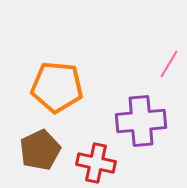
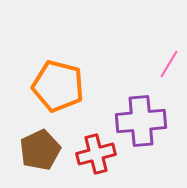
orange pentagon: moved 1 px right, 1 px up; rotated 9 degrees clockwise
red cross: moved 9 px up; rotated 27 degrees counterclockwise
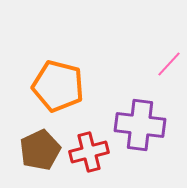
pink line: rotated 12 degrees clockwise
purple cross: moved 1 px left, 4 px down; rotated 12 degrees clockwise
red cross: moved 7 px left, 2 px up
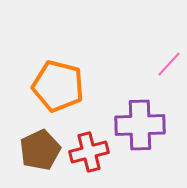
purple cross: rotated 9 degrees counterclockwise
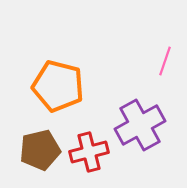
pink line: moved 4 px left, 3 px up; rotated 24 degrees counterclockwise
purple cross: rotated 27 degrees counterclockwise
brown pentagon: rotated 12 degrees clockwise
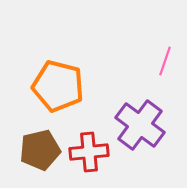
purple cross: rotated 24 degrees counterclockwise
red cross: rotated 9 degrees clockwise
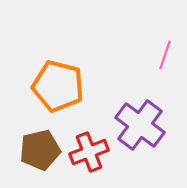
pink line: moved 6 px up
red cross: rotated 15 degrees counterclockwise
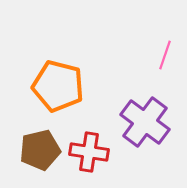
purple cross: moved 5 px right, 3 px up
red cross: rotated 30 degrees clockwise
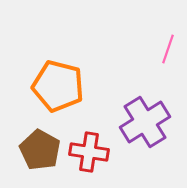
pink line: moved 3 px right, 6 px up
purple cross: rotated 21 degrees clockwise
brown pentagon: rotated 30 degrees counterclockwise
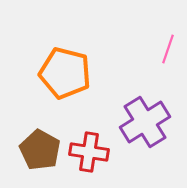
orange pentagon: moved 7 px right, 13 px up
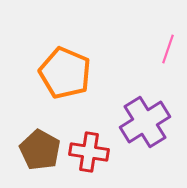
orange pentagon: rotated 9 degrees clockwise
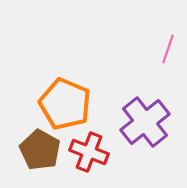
orange pentagon: moved 31 px down
purple cross: rotated 6 degrees counterclockwise
red cross: rotated 12 degrees clockwise
